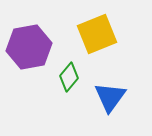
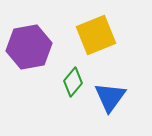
yellow square: moved 1 px left, 1 px down
green diamond: moved 4 px right, 5 px down
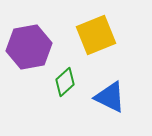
green diamond: moved 8 px left; rotated 8 degrees clockwise
blue triangle: rotated 40 degrees counterclockwise
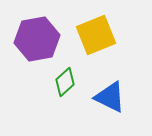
purple hexagon: moved 8 px right, 8 px up
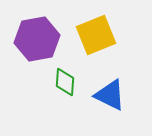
green diamond: rotated 44 degrees counterclockwise
blue triangle: moved 2 px up
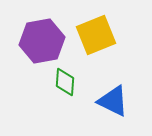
purple hexagon: moved 5 px right, 2 px down
blue triangle: moved 3 px right, 6 px down
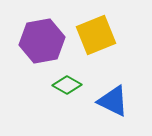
green diamond: moved 2 px right, 3 px down; rotated 64 degrees counterclockwise
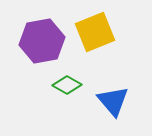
yellow square: moved 1 px left, 3 px up
blue triangle: rotated 24 degrees clockwise
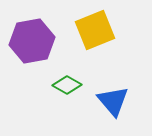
yellow square: moved 2 px up
purple hexagon: moved 10 px left
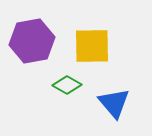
yellow square: moved 3 px left, 16 px down; rotated 21 degrees clockwise
blue triangle: moved 1 px right, 2 px down
